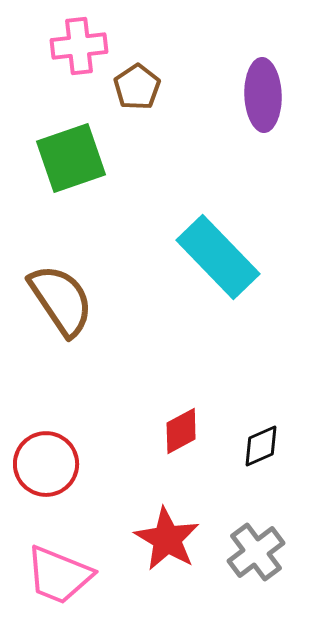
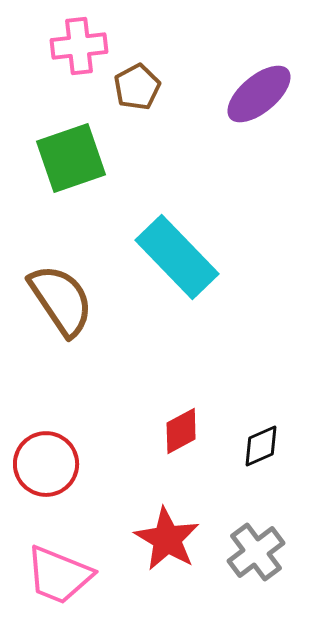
brown pentagon: rotated 6 degrees clockwise
purple ellipse: moved 4 px left, 1 px up; rotated 52 degrees clockwise
cyan rectangle: moved 41 px left
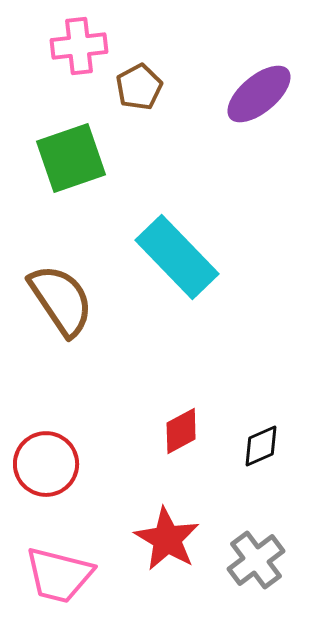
brown pentagon: moved 2 px right
gray cross: moved 8 px down
pink trapezoid: rotated 8 degrees counterclockwise
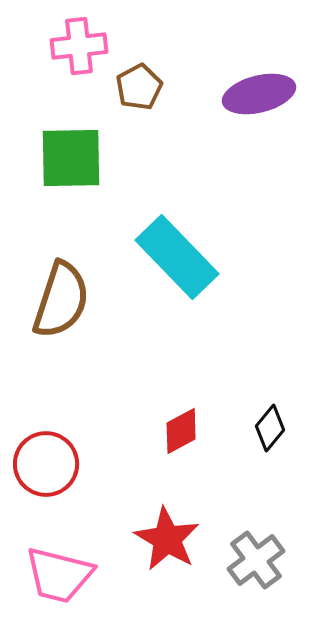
purple ellipse: rotated 26 degrees clockwise
green square: rotated 18 degrees clockwise
brown semicircle: rotated 52 degrees clockwise
black diamond: moved 9 px right, 18 px up; rotated 27 degrees counterclockwise
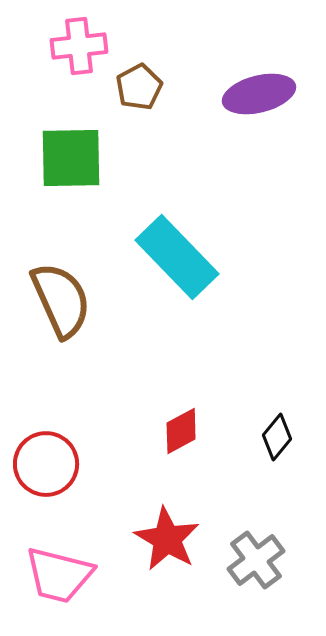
brown semicircle: rotated 42 degrees counterclockwise
black diamond: moved 7 px right, 9 px down
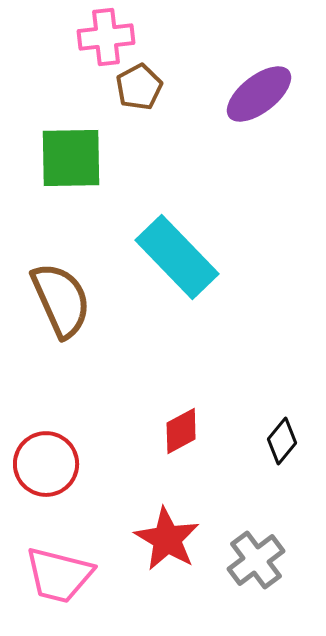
pink cross: moved 27 px right, 9 px up
purple ellipse: rotated 24 degrees counterclockwise
black diamond: moved 5 px right, 4 px down
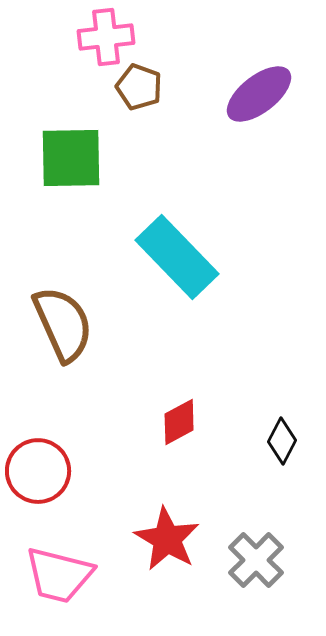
brown pentagon: rotated 24 degrees counterclockwise
brown semicircle: moved 2 px right, 24 px down
red diamond: moved 2 px left, 9 px up
black diamond: rotated 12 degrees counterclockwise
red circle: moved 8 px left, 7 px down
gray cross: rotated 8 degrees counterclockwise
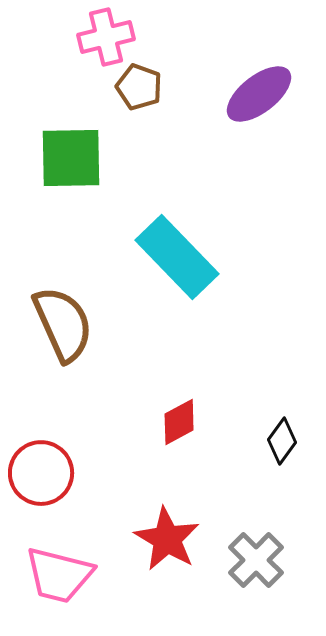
pink cross: rotated 8 degrees counterclockwise
black diamond: rotated 9 degrees clockwise
red circle: moved 3 px right, 2 px down
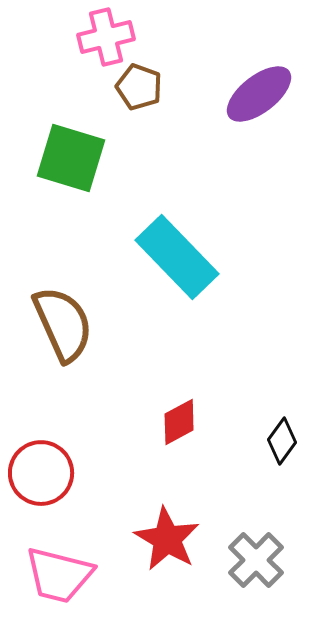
green square: rotated 18 degrees clockwise
